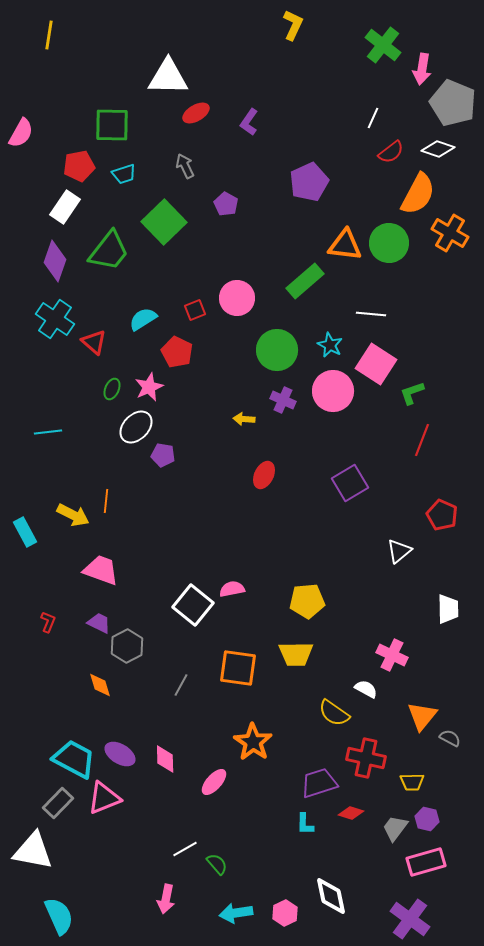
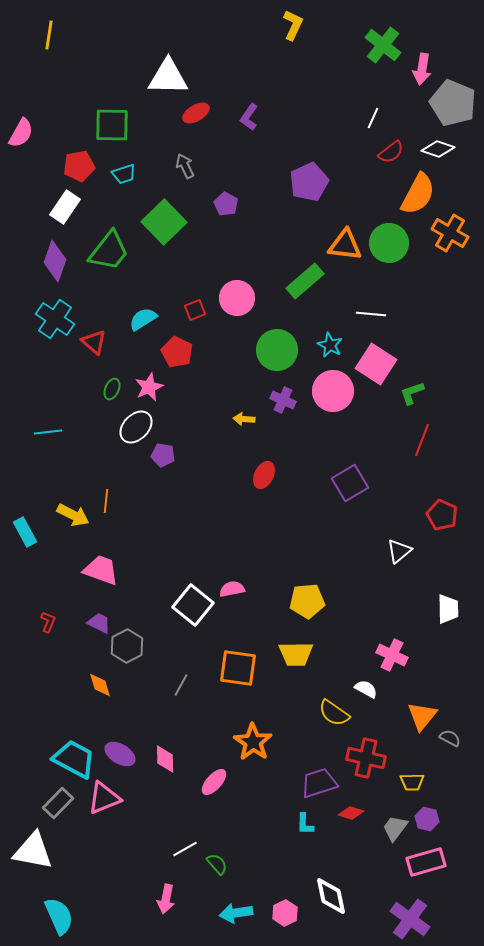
purple L-shape at (249, 122): moved 5 px up
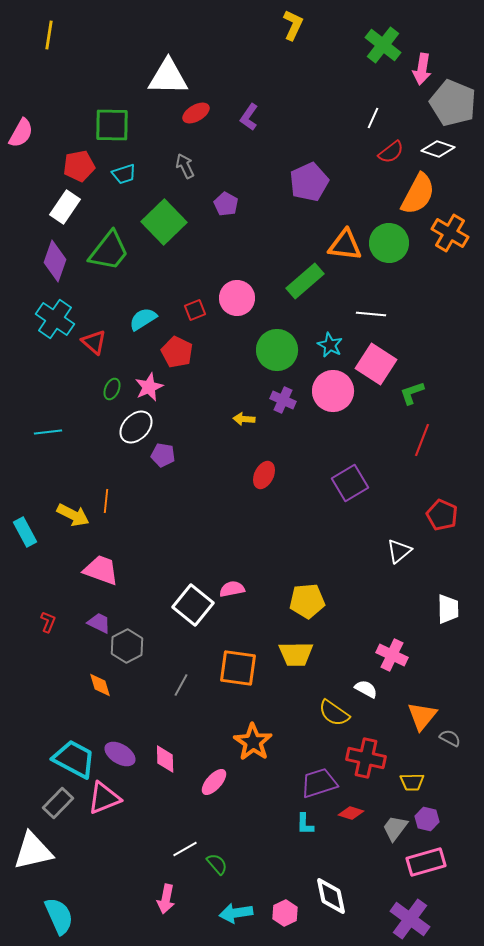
white triangle at (33, 851): rotated 24 degrees counterclockwise
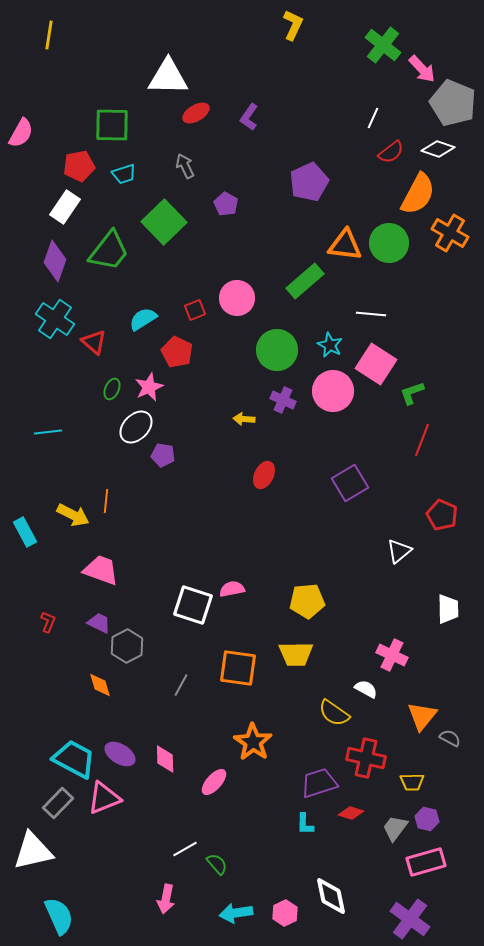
pink arrow at (422, 69): rotated 52 degrees counterclockwise
white square at (193, 605): rotated 21 degrees counterclockwise
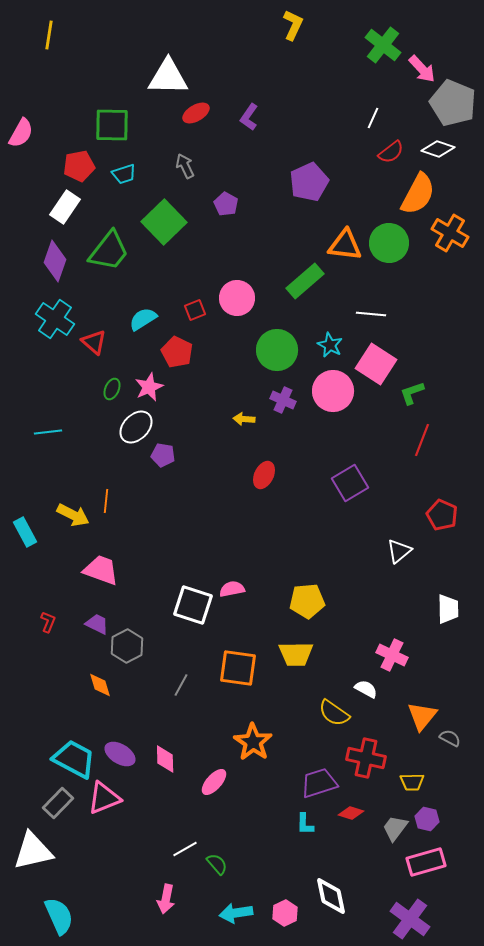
purple trapezoid at (99, 623): moved 2 px left, 1 px down
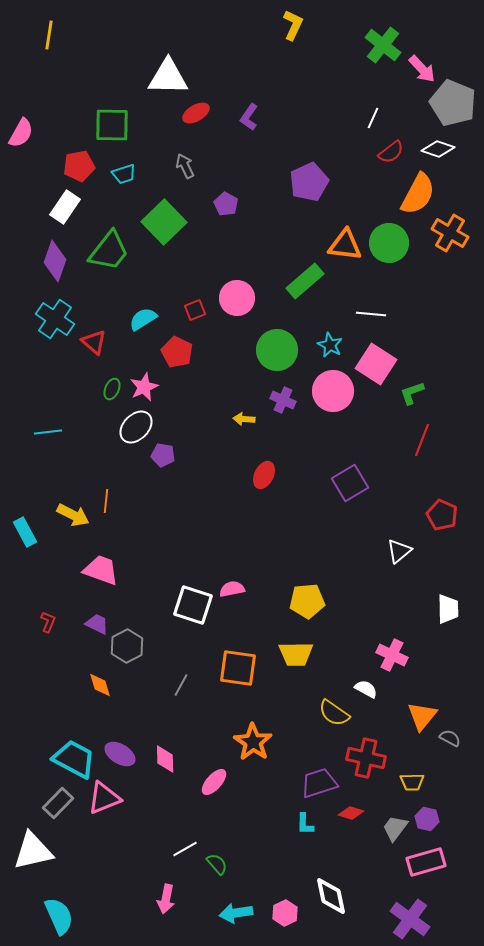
pink star at (149, 387): moved 5 px left
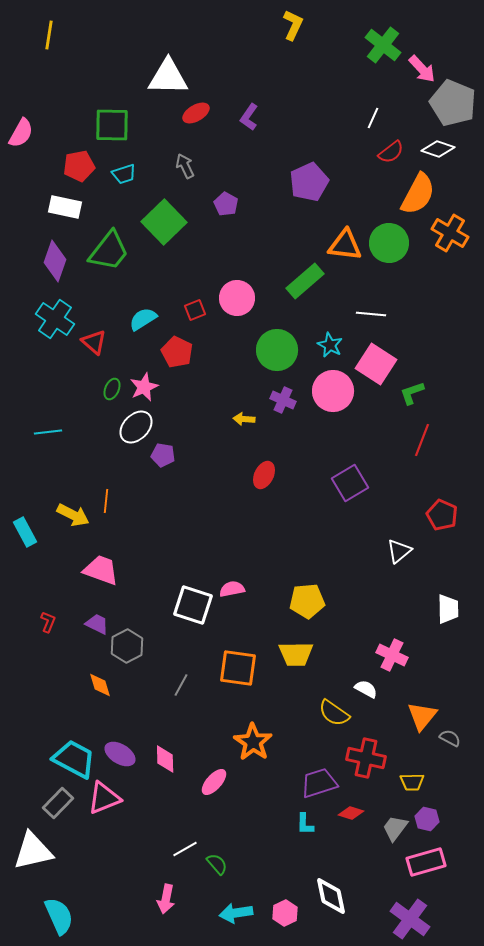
white rectangle at (65, 207): rotated 68 degrees clockwise
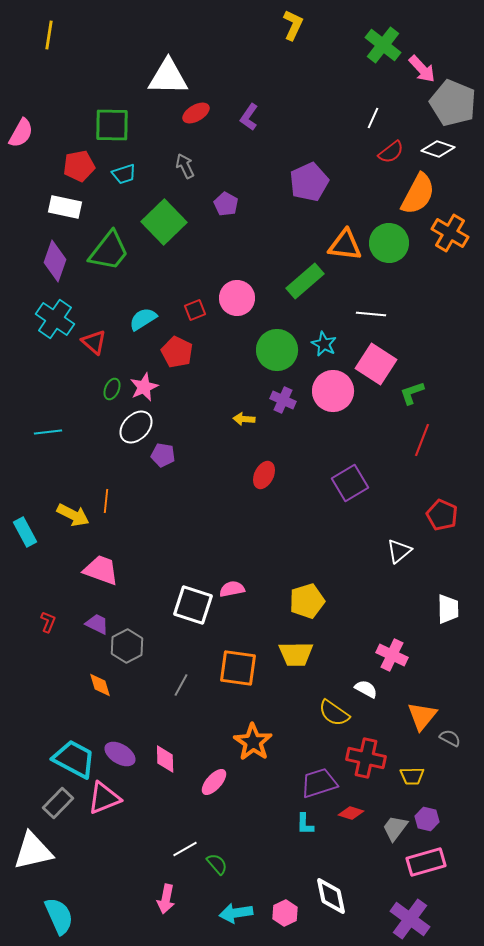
cyan star at (330, 345): moved 6 px left, 1 px up
yellow pentagon at (307, 601): rotated 12 degrees counterclockwise
yellow trapezoid at (412, 782): moved 6 px up
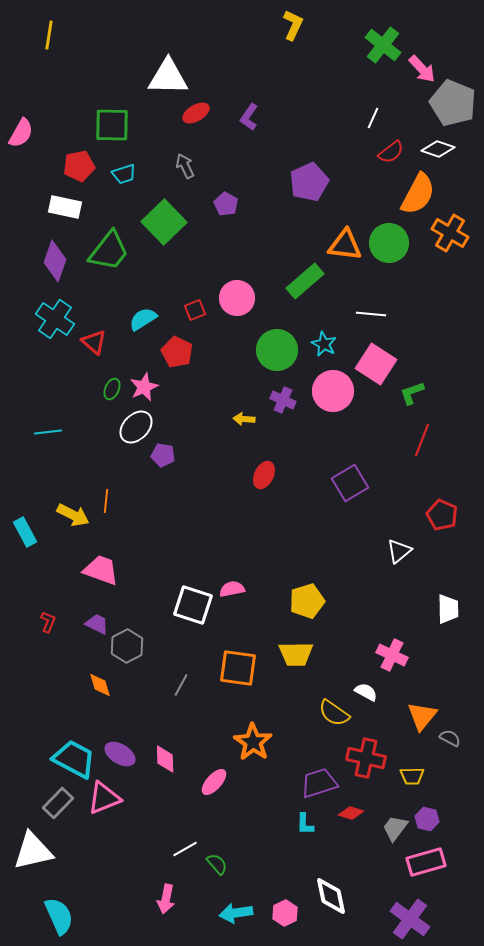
white semicircle at (366, 689): moved 3 px down
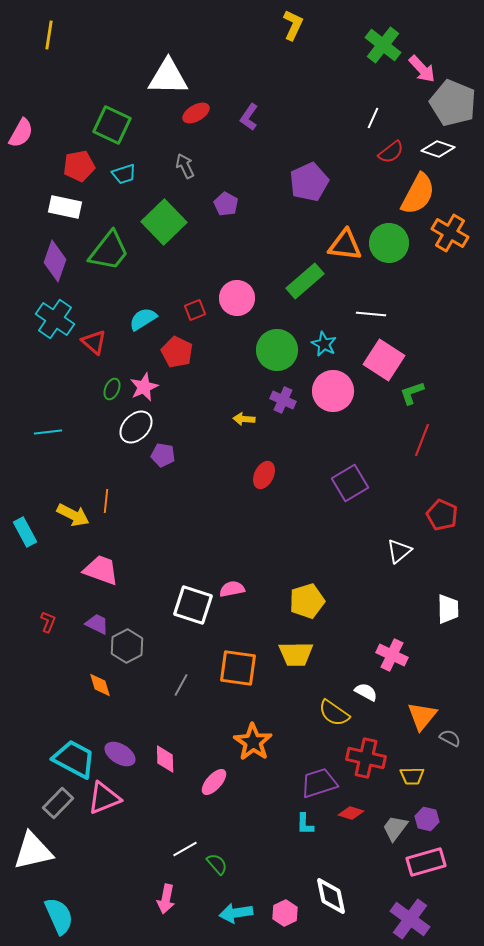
green square at (112, 125): rotated 24 degrees clockwise
pink square at (376, 364): moved 8 px right, 4 px up
